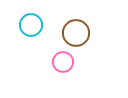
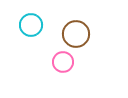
brown circle: moved 1 px down
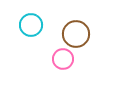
pink circle: moved 3 px up
